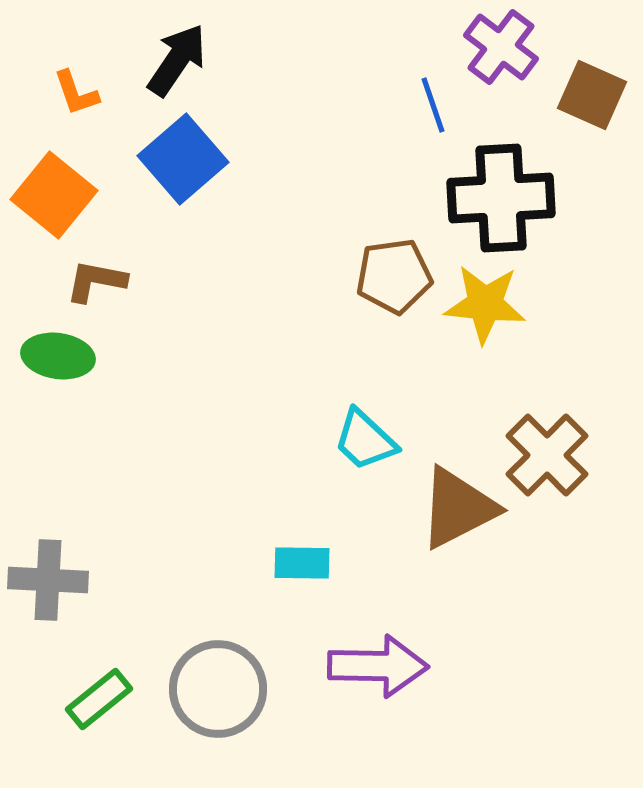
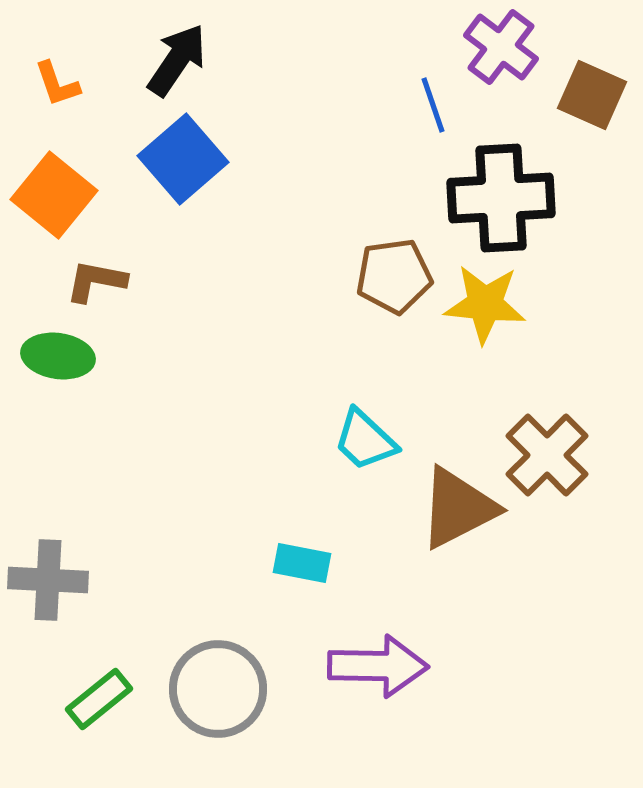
orange L-shape: moved 19 px left, 9 px up
cyan rectangle: rotated 10 degrees clockwise
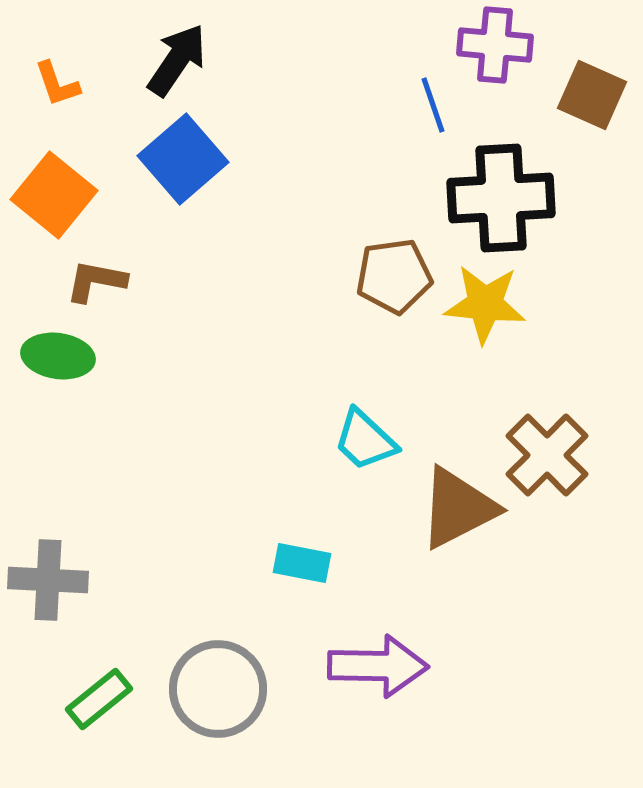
purple cross: moved 6 px left, 2 px up; rotated 32 degrees counterclockwise
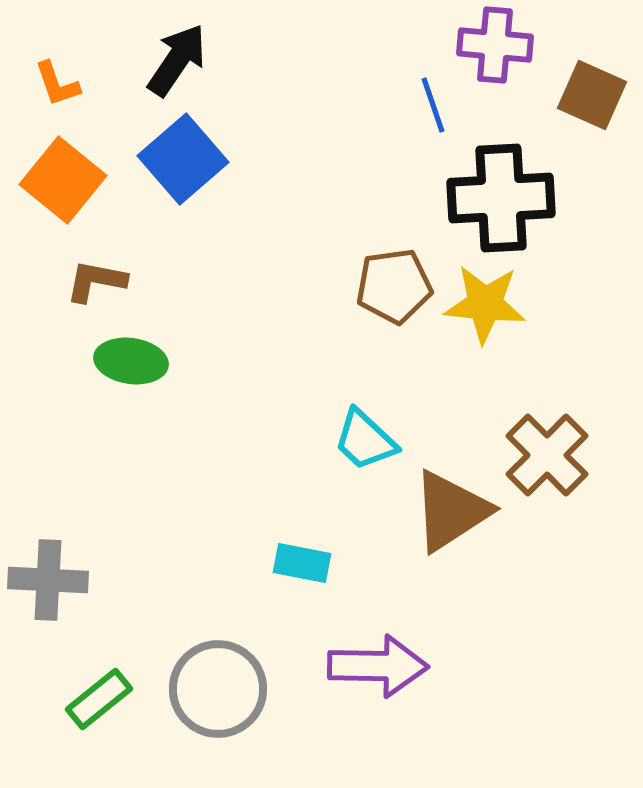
orange square: moved 9 px right, 15 px up
brown pentagon: moved 10 px down
green ellipse: moved 73 px right, 5 px down
brown triangle: moved 7 px left, 3 px down; rotated 6 degrees counterclockwise
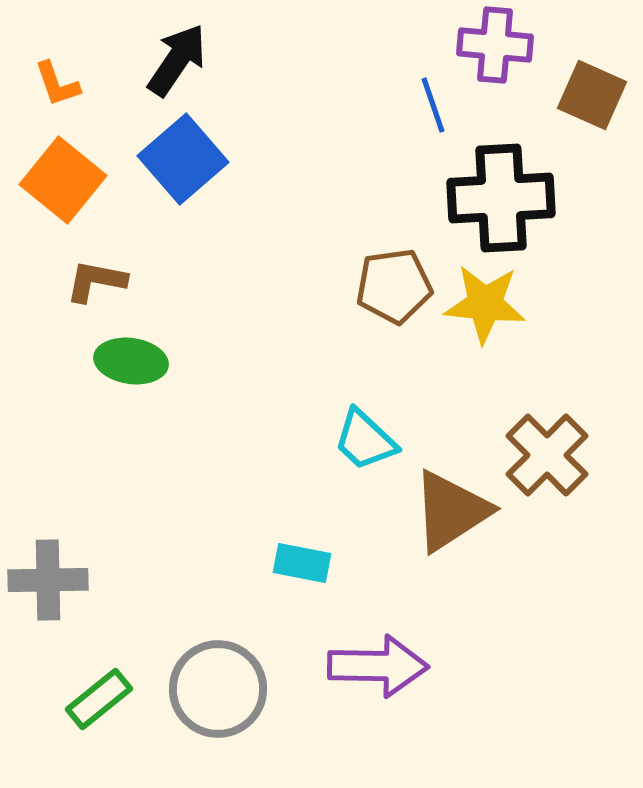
gray cross: rotated 4 degrees counterclockwise
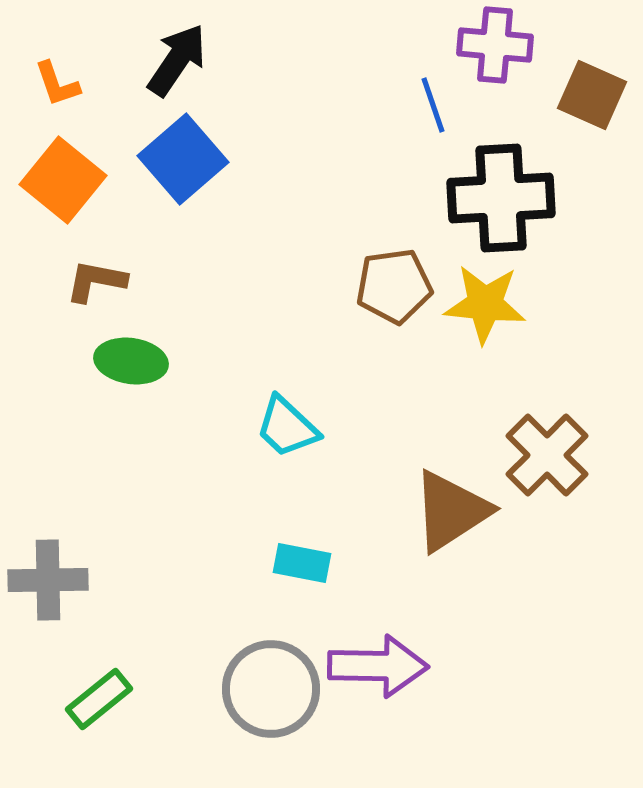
cyan trapezoid: moved 78 px left, 13 px up
gray circle: moved 53 px right
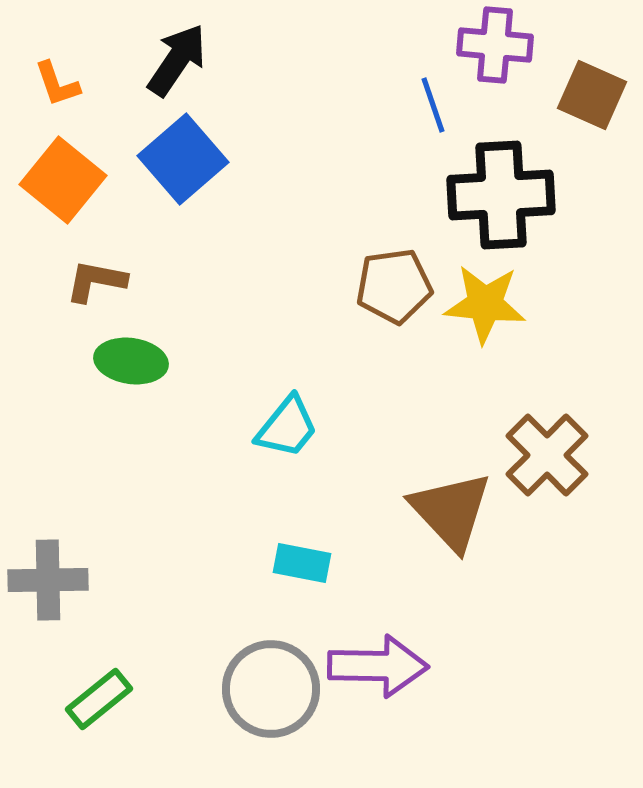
black cross: moved 3 px up
cyan trapezoid: rotated 94 degrees counterclockwise
brown triangle: rotated 40 degrees counterclockwise
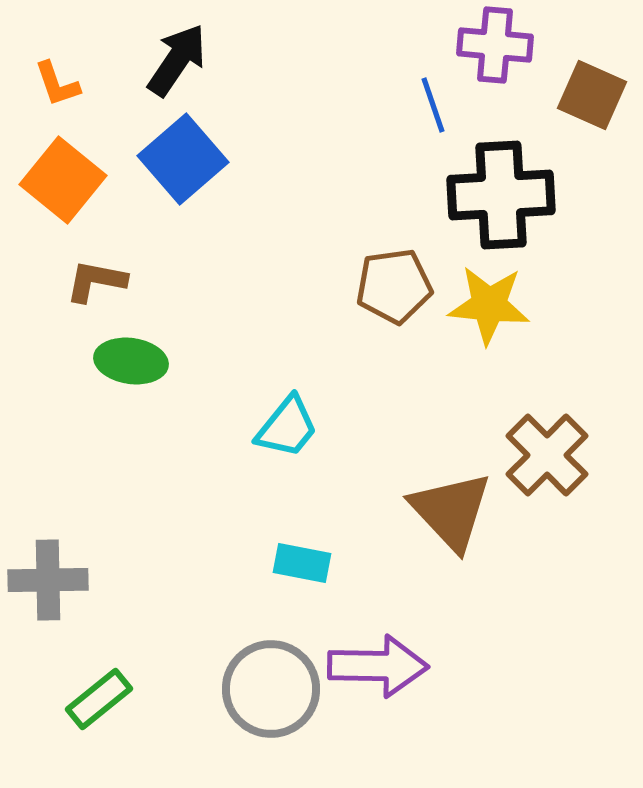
yellow star: moved 4 px right, 1 px down
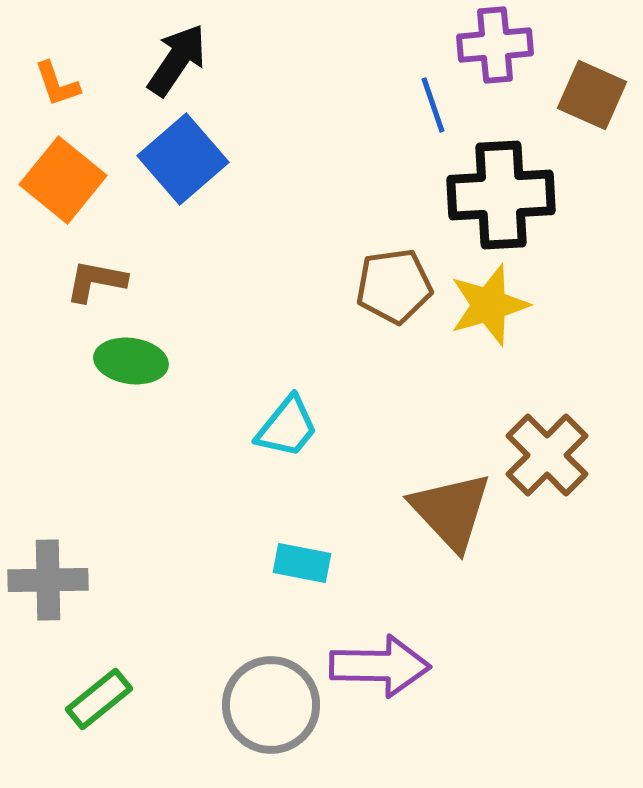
purple cross: rotated 10 degrees counterclockwise
yellow star: rotated 22 degrees counterclockwise
purple arrow: moved 2 px right
gray circle: moved 16 px down
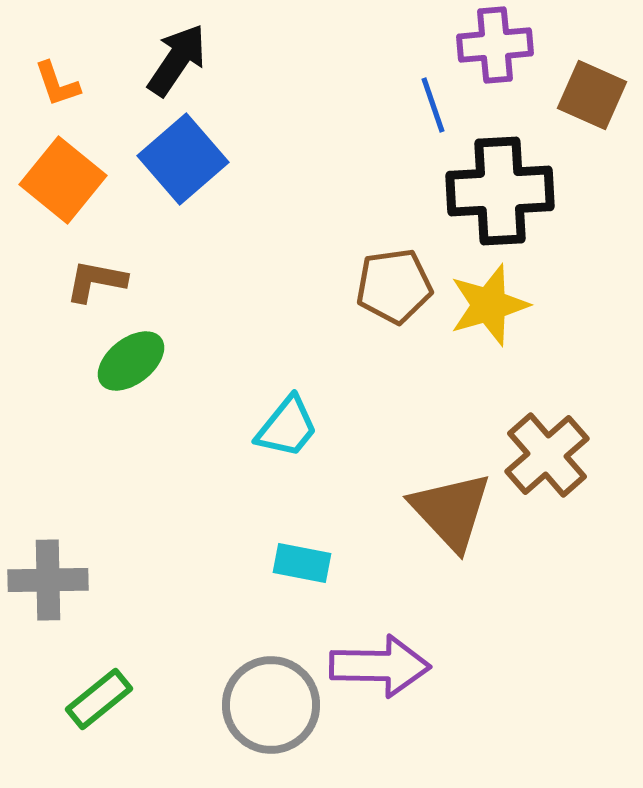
black cross: moved 1 px left, 4 px up
green ellipse: rotated 46 degrees counterclockwise
brown cross: rotated 4 degrees clockwise
